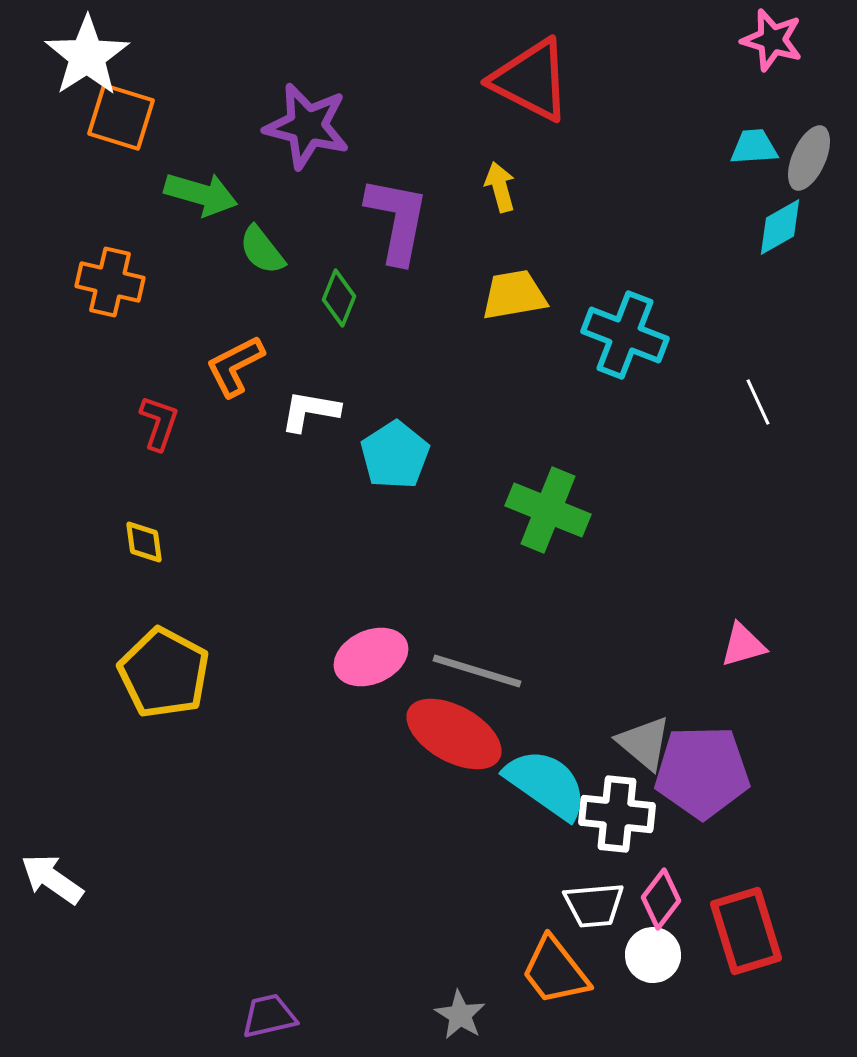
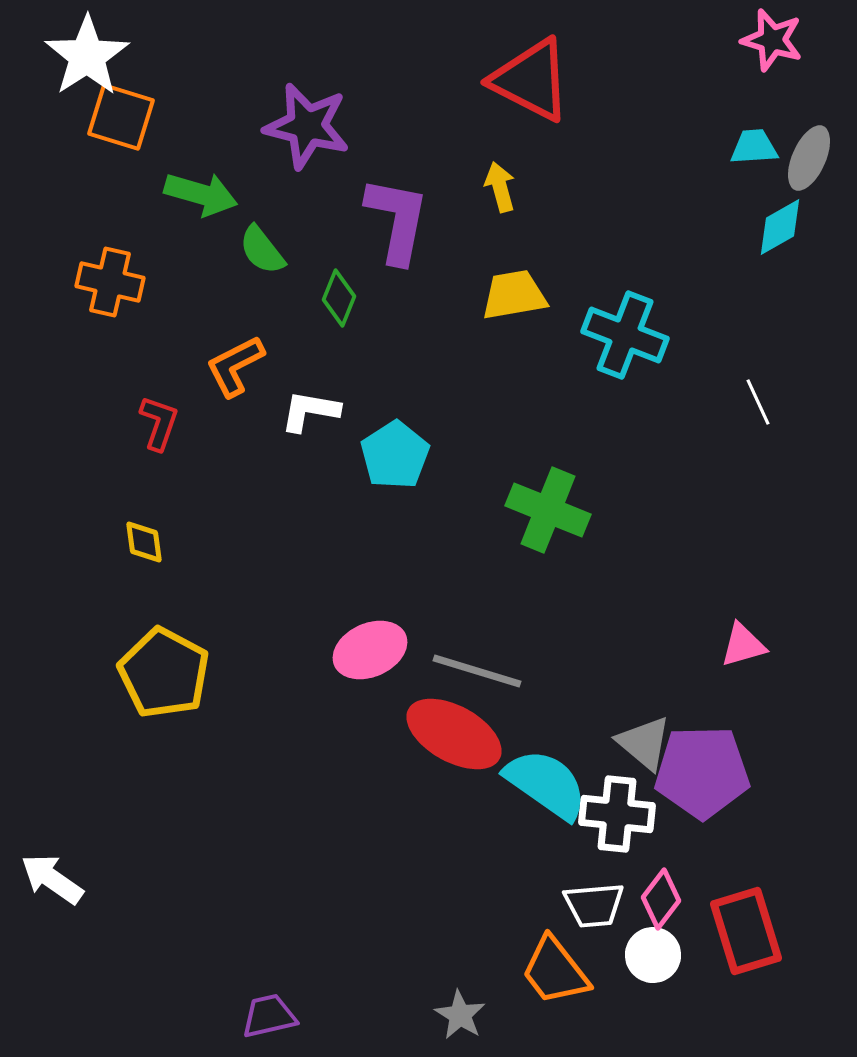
pink ellipse: moved 1 px left, 7 px up
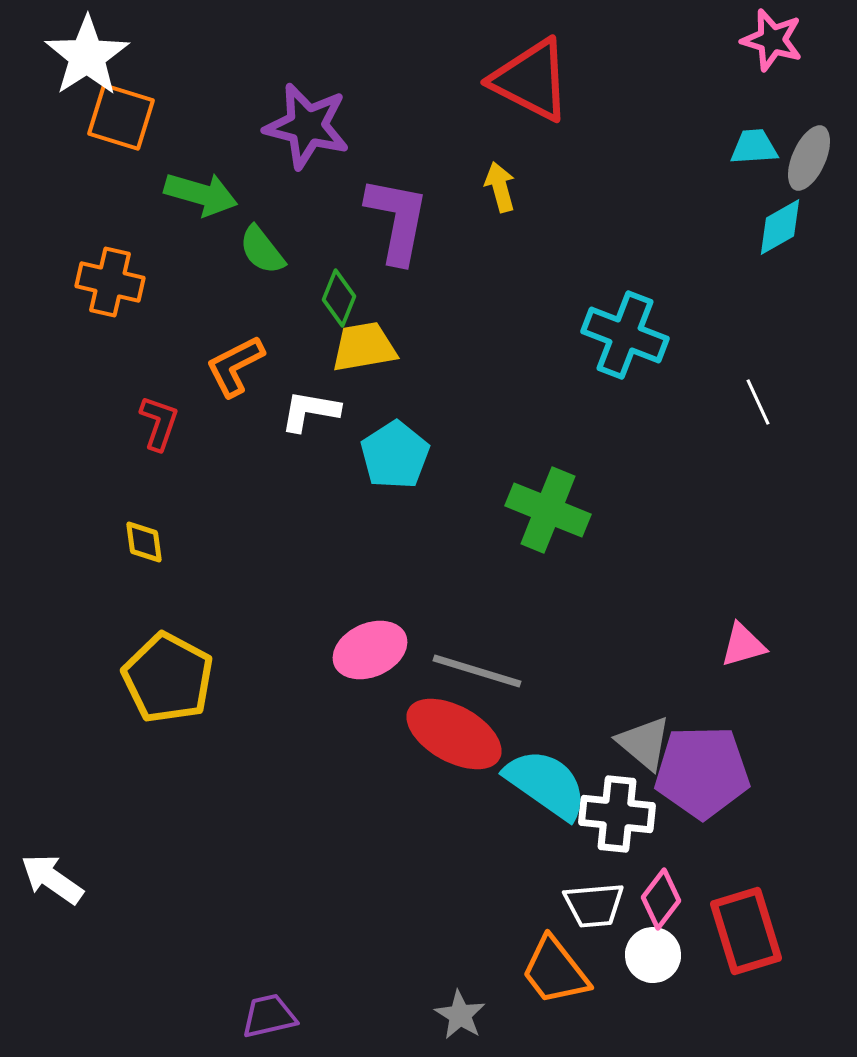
yellow trapezoid: moved 150 px left, 52 px down
yellow pentagon: moved 4 px right, 5 px down
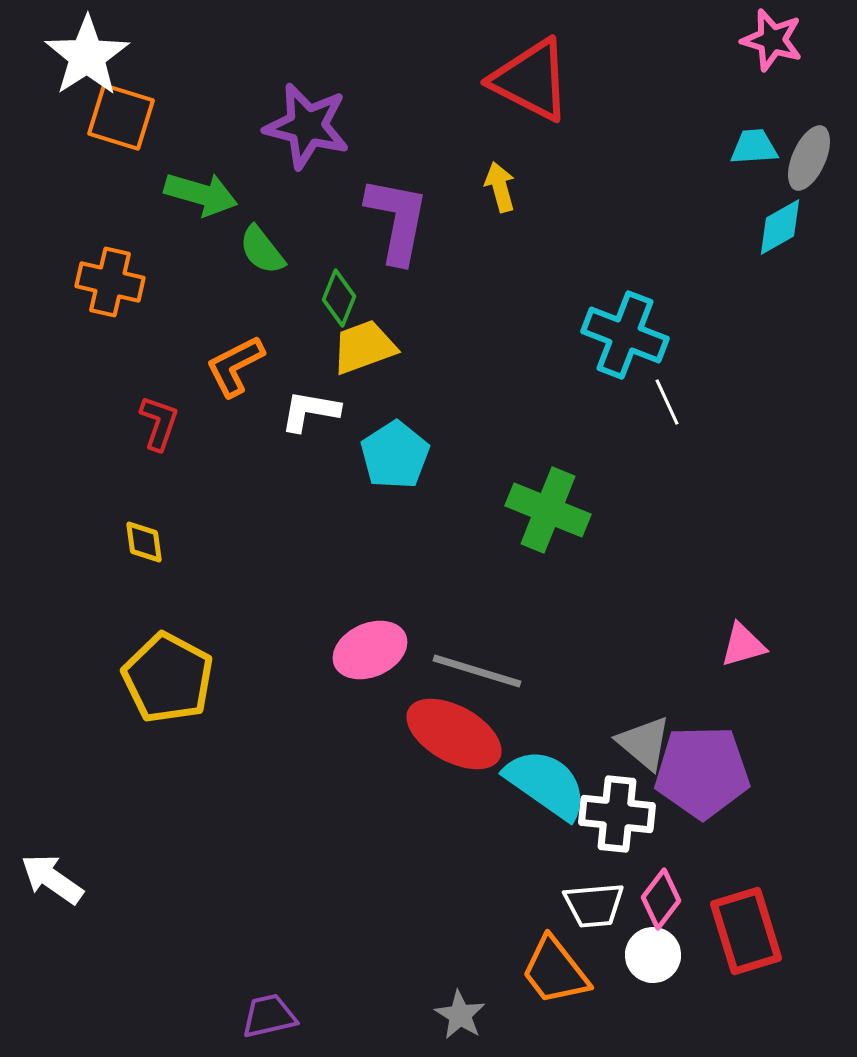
yellow trapezoid: rotated 10 degrees counterclockwise
white line: moved 91 px left
